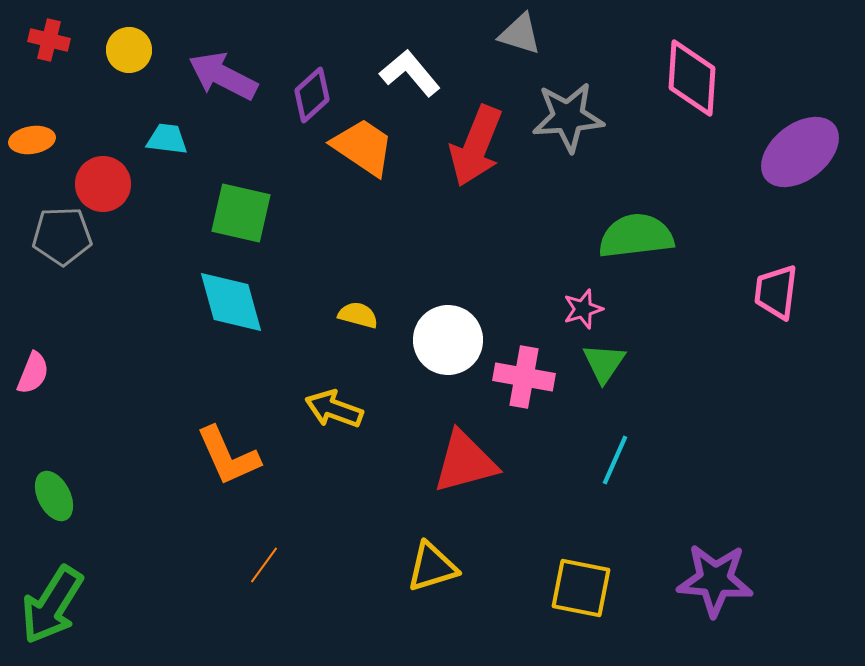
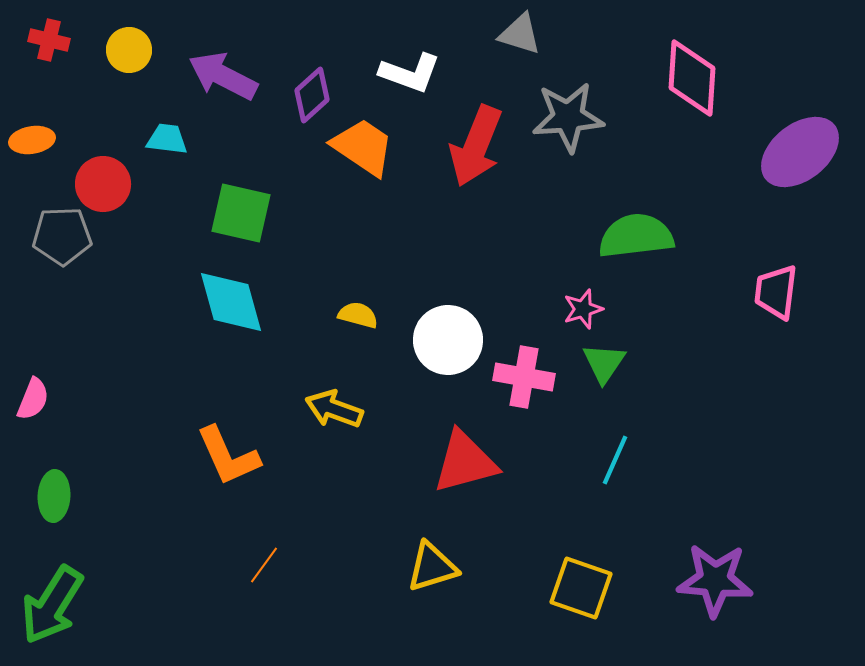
white L-shape: rotated 150 degrees clockwise
pink semicircle: moved 26 px down
green ellipse: rotated 30 degrees clockwise
yellow square: rotated 8 degrees clockwise
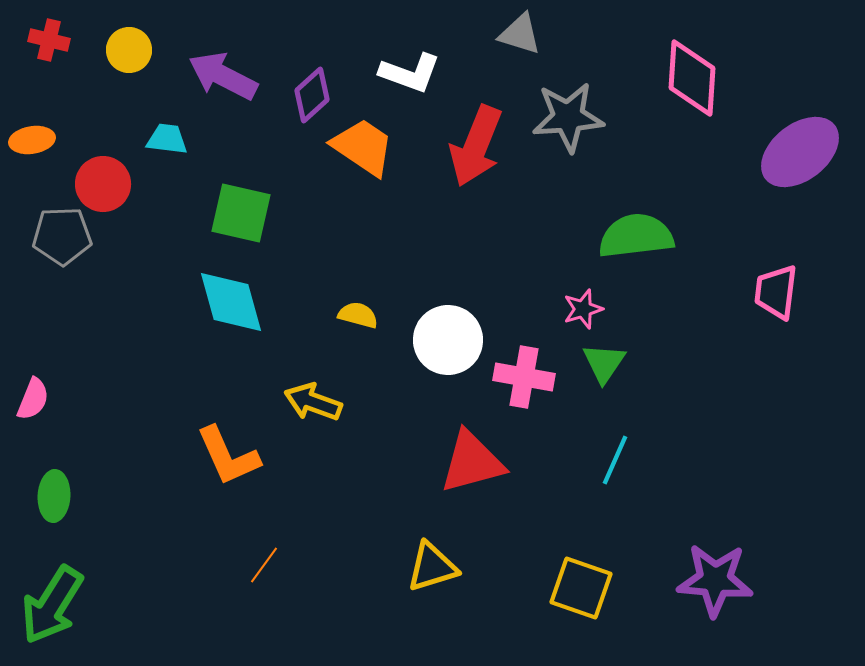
yellow arrow: moved 21 px left, 7 px up
red triangle: moved 7 px right
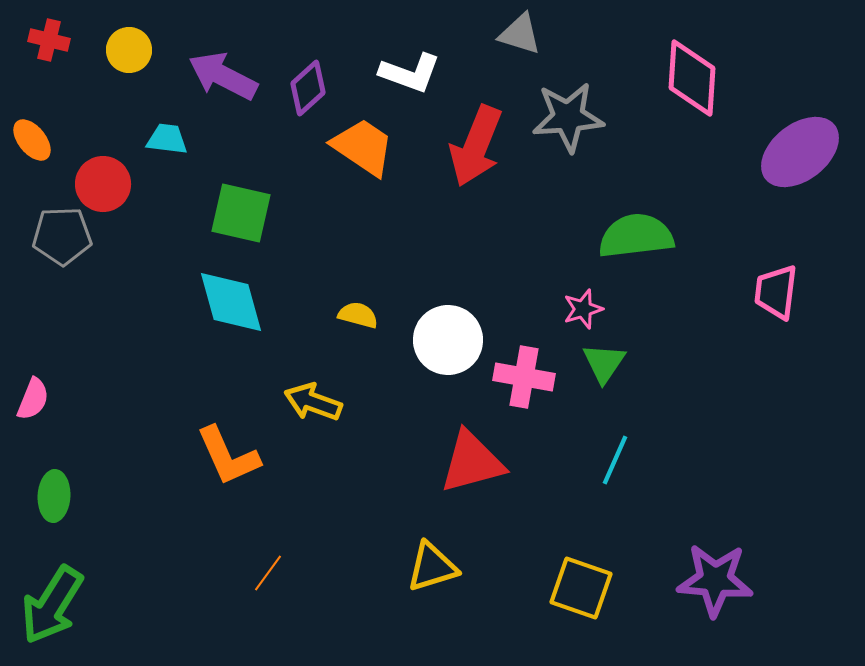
purple diamond: moved 4 px left, 7 px up
orange ellipse: rotated 60 degrees clockwise
orange line: moved 4 px right, 8 px down
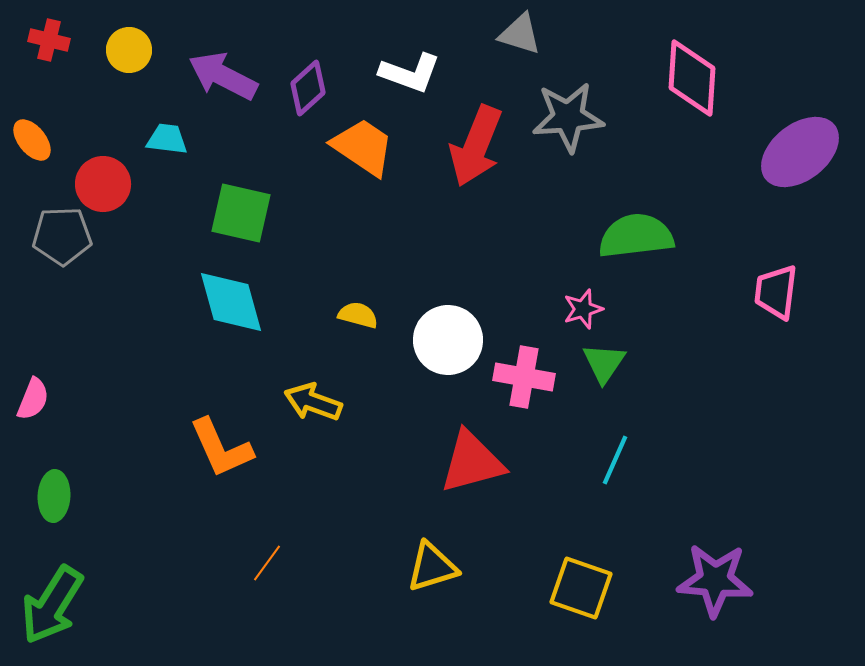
orange L-shape: moved 7 px left, 8 px up
orange line: moved 1 px left, 10 px up
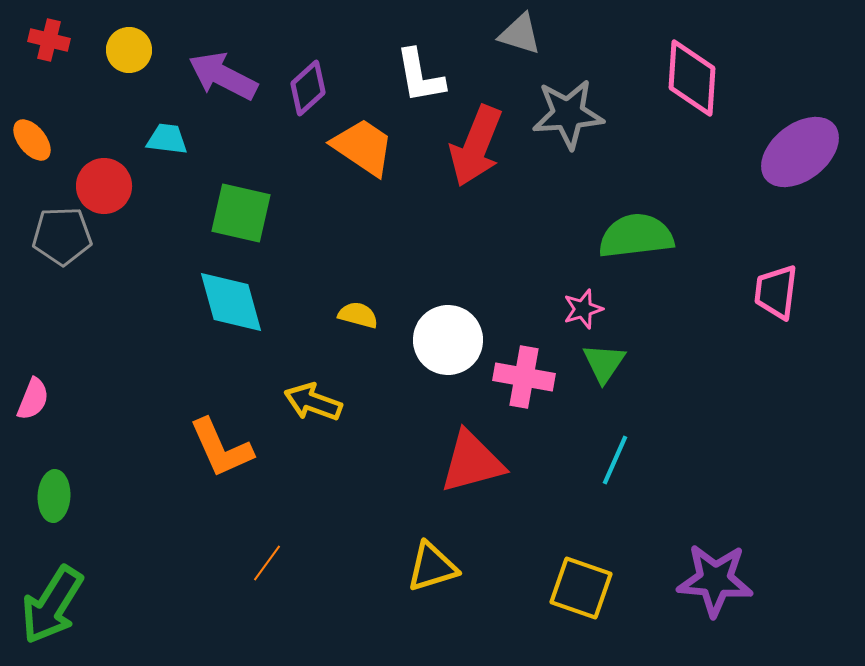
white L-shape: moved 10 px right, 3 px down; rotated 60 degrees clockwise
gray star: moved 3 px up
red circle: moved 1 px right, 2 px down
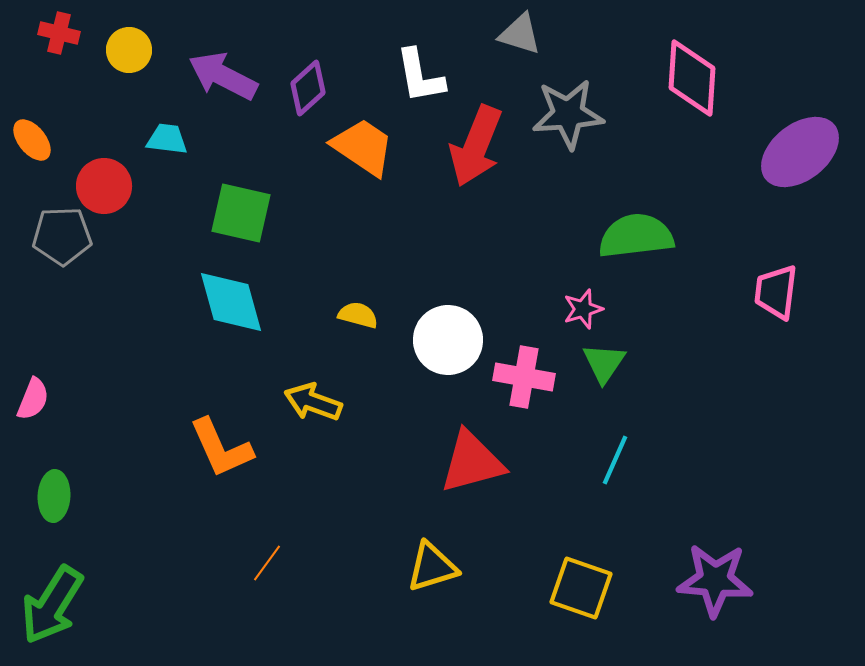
red cross: moved 10 px right, 7 px up
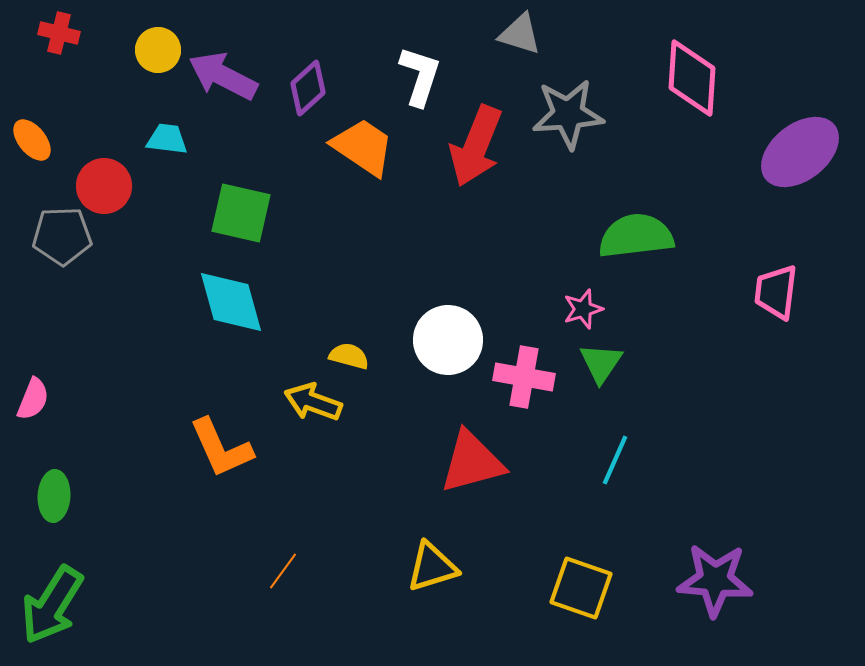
yellow circle: moved 29 px right
white L-shape: rotated 152 degrees counterclockwise
yellow semicircle: moved 9 px left, 41 px down
green triangle: moved 3 px left
orange line: moved 16 px right, 8 px down
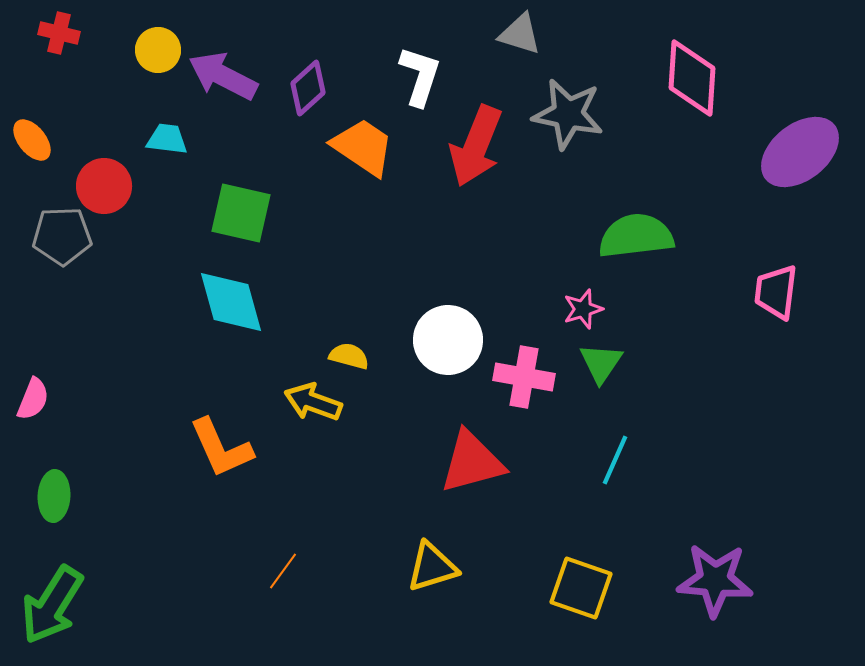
gray star: rotated 16 degrees clockwise
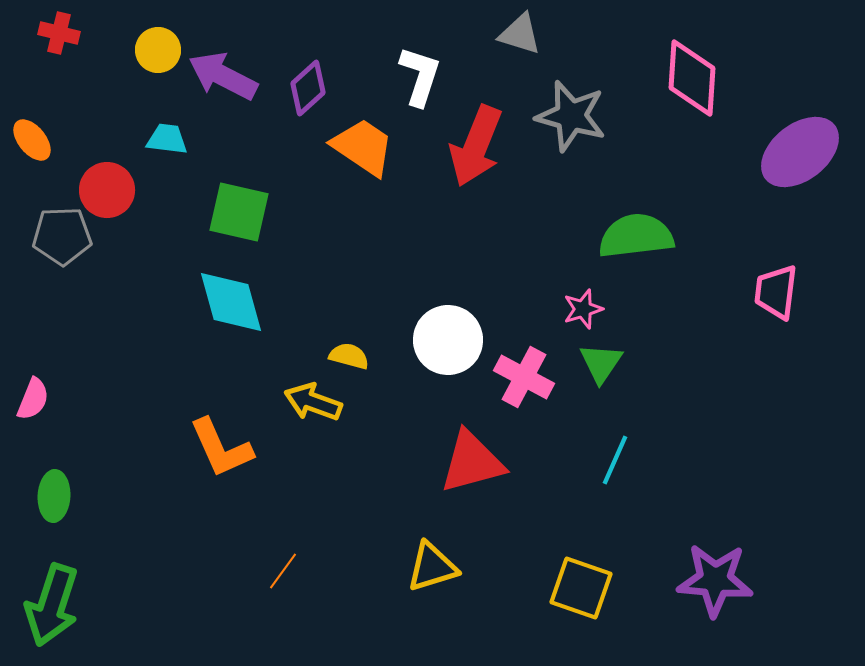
gray star: moved 3 px right, 2 px down; rotated 4 degrees clockwise
red circle: moved 3 px right, 4 px down
green square: moved 2 px left, 1 px up
pink cross: rotated 18 degrees clockwise
green arrow: rotated 14 degrees counterclockwise
